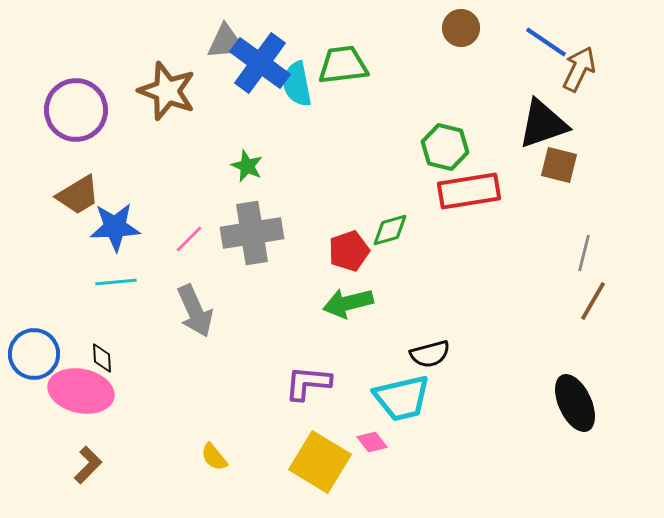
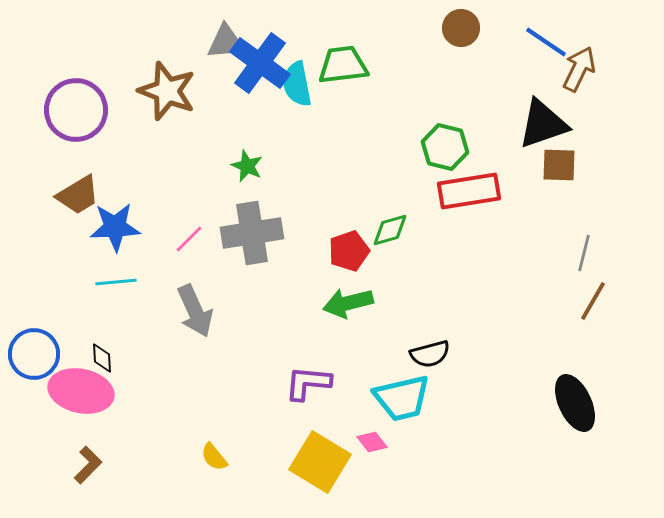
brown square: rotated 12 degrees counterclockwise
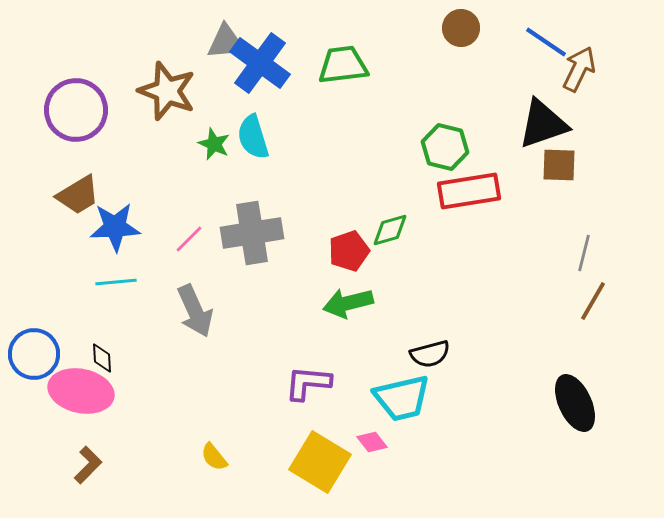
cyan semicircle: moved 44 px left, 53 px down; rotated 6 degrees counterclockwise
green star: moved 33 px left, 22 px up
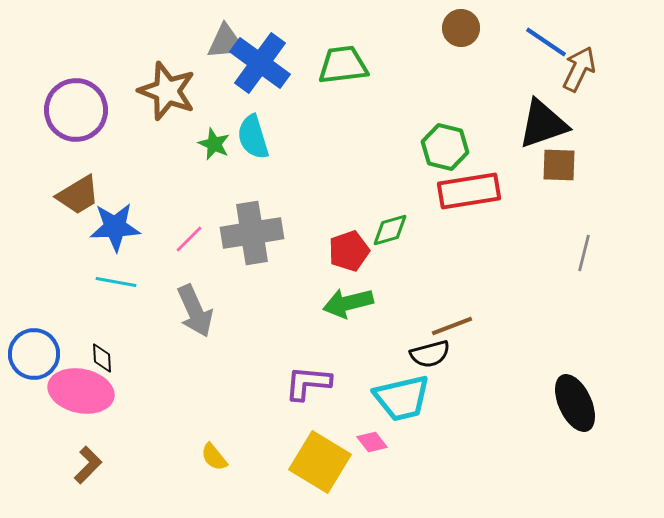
cyan line: rotated 15 degrees clockwise
brown line: moved 141 px left, 25 px down; rotated 39 degrees clockwise
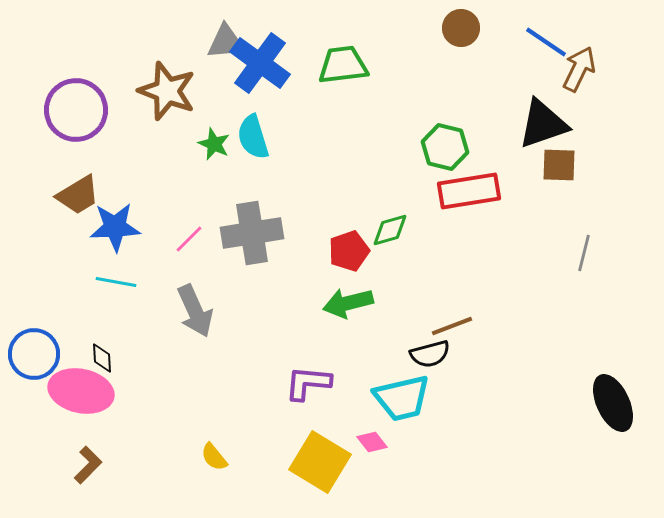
black ellipse: moved 38 px right
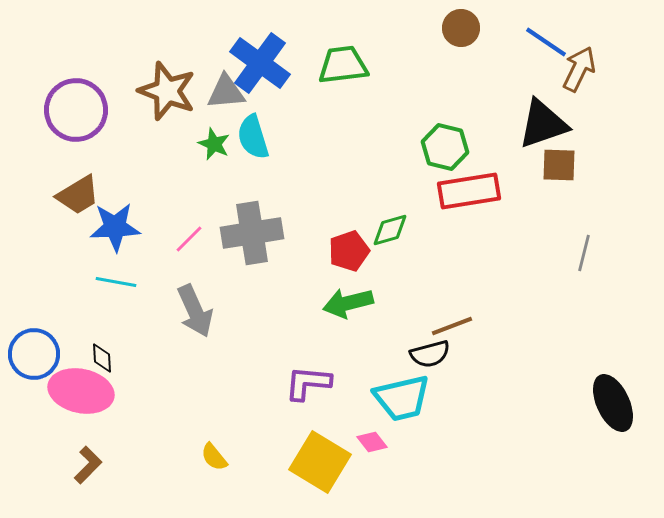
gray triangle: moved 50 px down
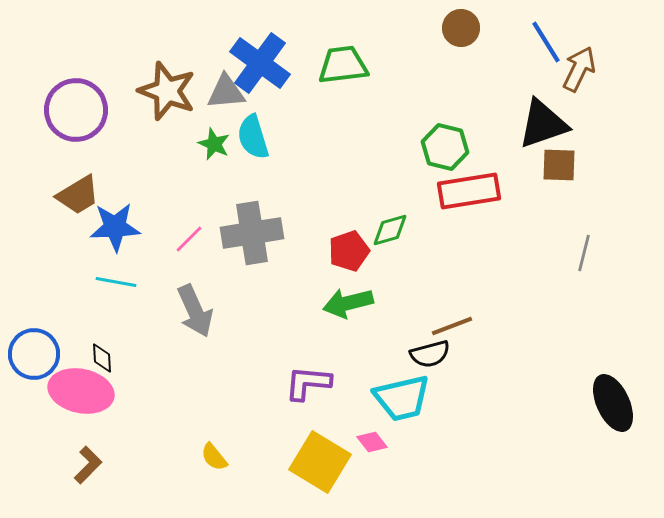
blue line: rotated 24 degrees clockwise
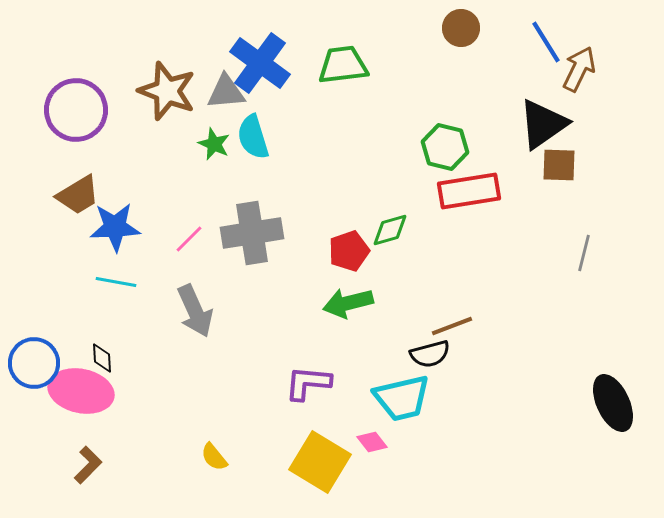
black triangle: rotated 16 degrees counterclockwise
blue circle: moved 9 px down
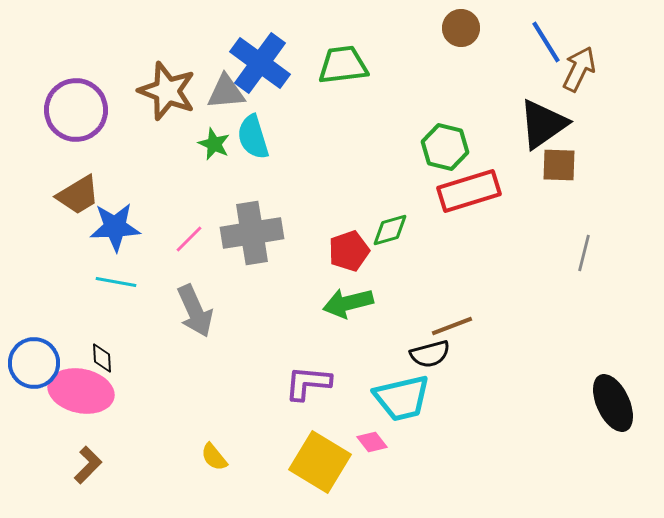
red rectangle: rotated 8 degrees counterclockwise
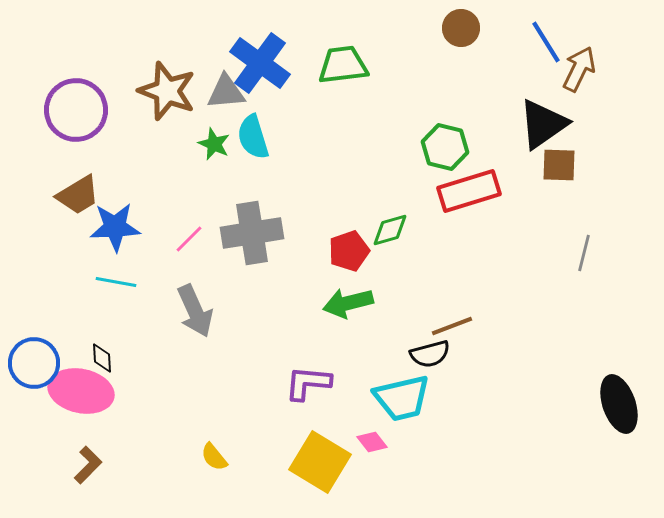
black ellipse: moved 6 px right, 1 px down; rotated 6 degrees clockwise
